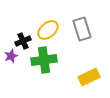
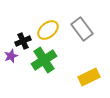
gray rectangle: rotated 20 degrees counterclockwise
green cross: rotated 25 degrees counterclockwise
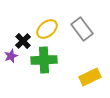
yellow ellipse: moved 1 px left, 1 px up
black cross: rotated 21 degrees counterclockwise
green cross: rotated 30 degrees clockwise
yellow rectangle: moved 1 px right
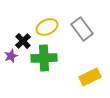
yellow ellipse: moved 2 px up; rotated 15 degrees clockwise
green cross: moved 2 px up
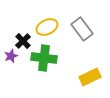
green cross: rotated 10 degrees clockwise
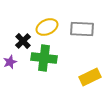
gray rectangle: rotated 50 degrees counterclockwise
purple star: moved 1 px left, 6 px down
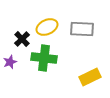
black cross: moved 1 px left, 2 px up
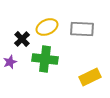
green cross: moved 1 px right, 1 px down
